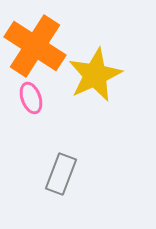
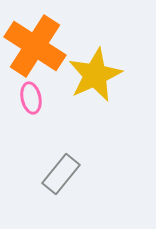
pink ellipse: rotated 8 degrees clockwise
gray rectangle: rotated 18 degrees clockwise
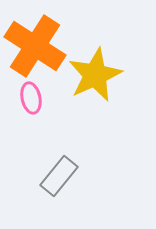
gray rectangle: moved 2 px left, 2 px down
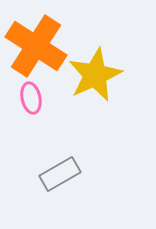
orange cross: moved 1 px right
gray rectangle: moved 1 px right, 2 px up; rotated 21 degrees clockwise
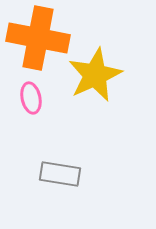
orange cross: moved 2 px right, 8 px up; rotated 22 degrees counterclockwise
gray rectangle: rotated 39 degrees clockwise
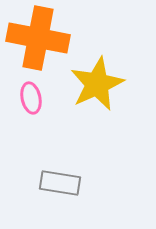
yellow star: moved 2 px right, 9 px down
gray rectangle: moved 9 px down
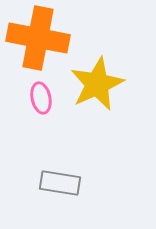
pink ellipse: moved 10 px right
